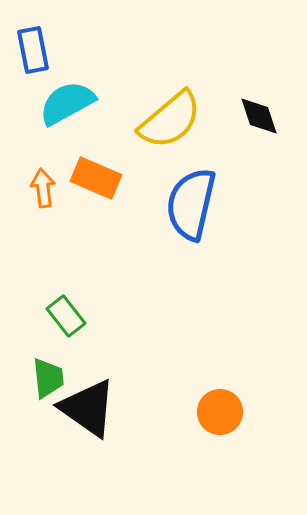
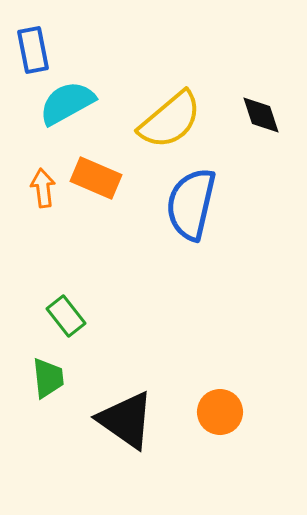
black diamond: moved 2 px right, 1 px up
black triangle: moved 38 px right, 12 px down
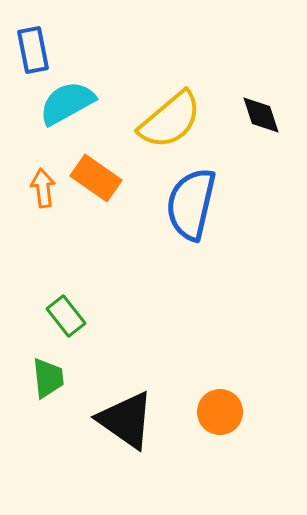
orange rectangle: rotated 12 degrees clockwise
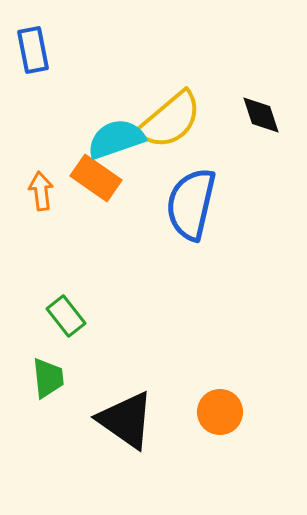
cyan semicircle: moved 49 px right, 36 px down; rotated 10 degrees clockwise
orange arrow: moved 2 px left, 3 px down
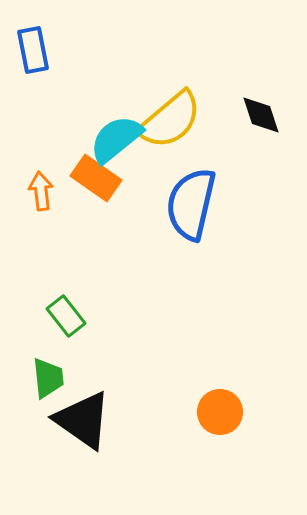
cyan semicircle: rotated 20 degrees counterclockwise
black triangle: moved 43 px left
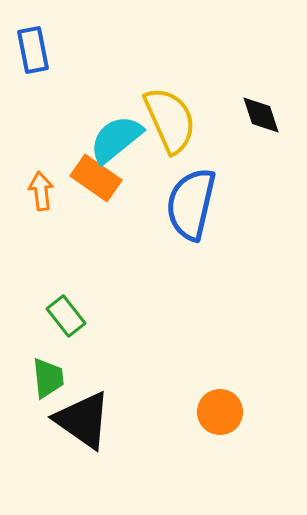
yellow semicircle: rotated 74 degrees counterclockwise
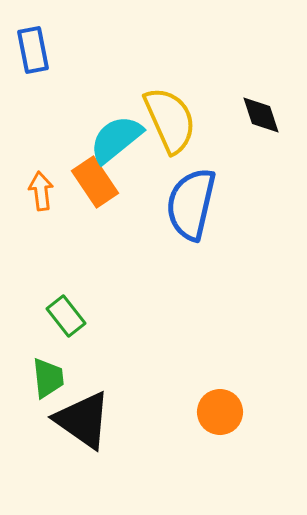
orange rectangle: moved 1 px left, 4 px down; rotated 21 degrees clockwise
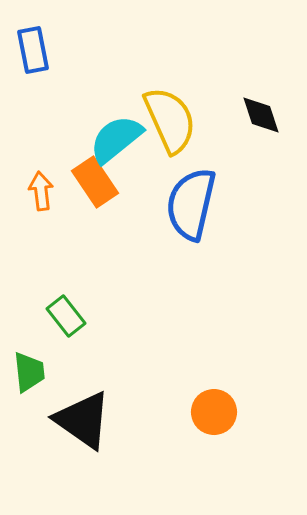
green trapezoid: moved 19 px left, 6 px up
orange circle: moved 6 px left
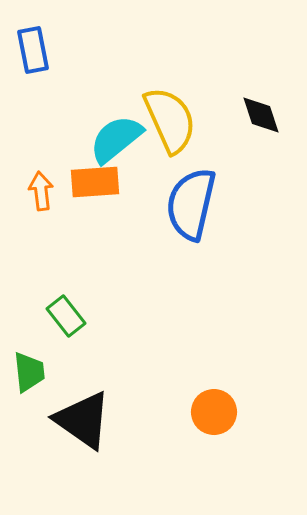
orange rectangle: rotated 60 degrees counterclockwise
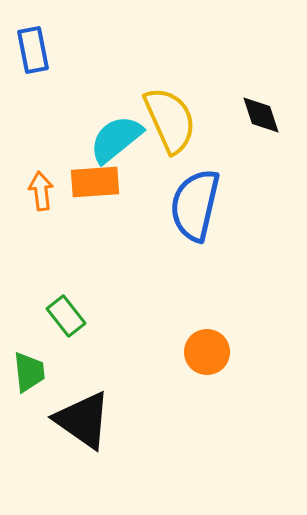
blue semicircle: moved 4 px right, 1 px down
orange circle: moved 7 px left, 60 px up
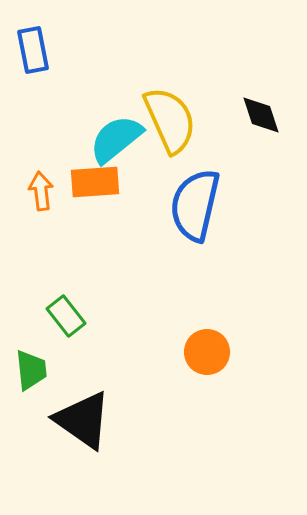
green trapezoid: moved 2 px right, 2 px up
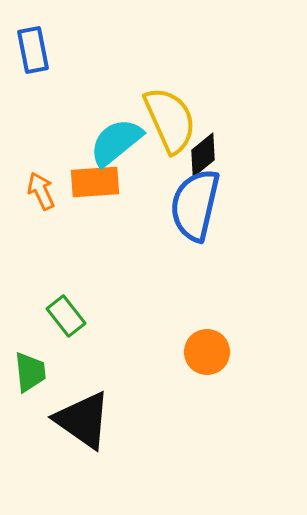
black diamond: moved 58 px left, 40 px down; rotated 69 degrees clockwise
cyan semicircle: moved 3 px down
orange arrow: rotated 18 degrees counterclockwise
green trapezoid: moved 1 px left, 2 px down
